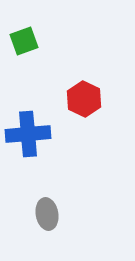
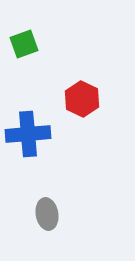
green square: moved 3 px down
red hexagon: moved 2 px left
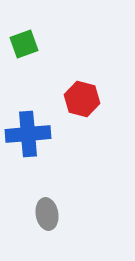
red hexagon: rotated 12 degrees counterclockwise
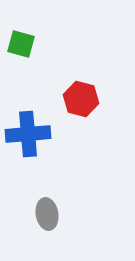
green square: moved 3 px left; rotated 36 degrees clockwise
red hexagon: moved 1 px left
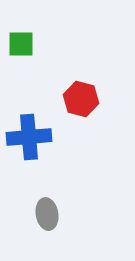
green square: rotated 16 degrees counterclockwise
blue cross: moved 1 px right, 3 px down
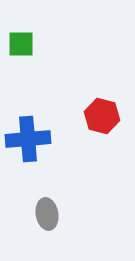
red hexagon: moved 21 px right, 17 px down
blue cross: moved 1 px left, 2 px down
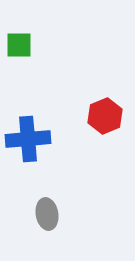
green square: moved 2 px left, 1 px down
red hexagon: moved 3 px right; rotated 24 degrees clockwise
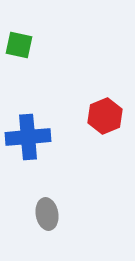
green square: rotated 12 degrees clockwise
blue cross: moved 2 px up
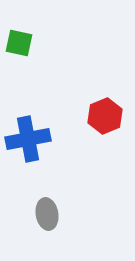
green square: moved 2 px up
blue cross: moved 2 px down; rotated 6 degrees counterclockwise
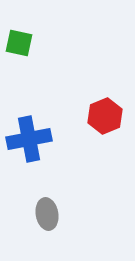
blue cross: moved 1 px right
